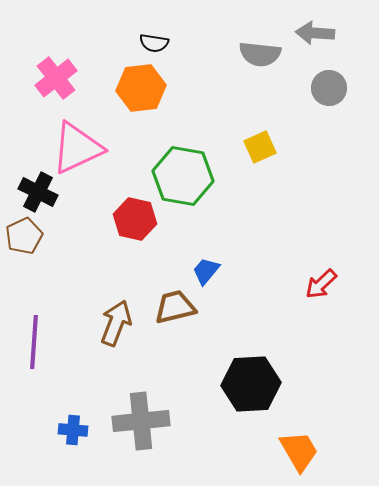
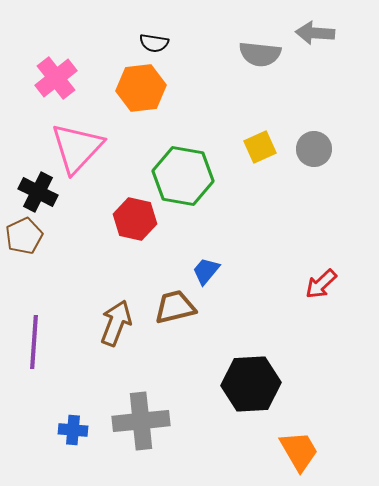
gray circle: moved 15 px left, 61 px down
pink triangle: rotated 22 degrees counterclockwise
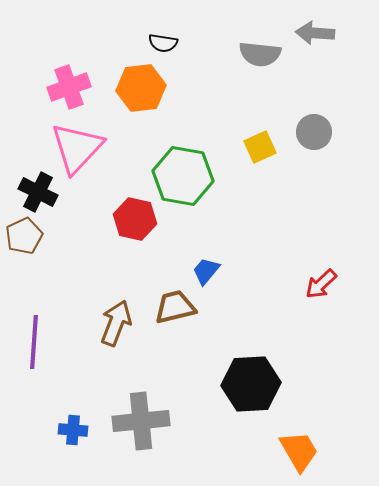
black semicircle: moved 9 px right
pink cross: moved 13 px right, 9 px down; rotated 18 degrees clockwise
gray circle: moved 17 px up
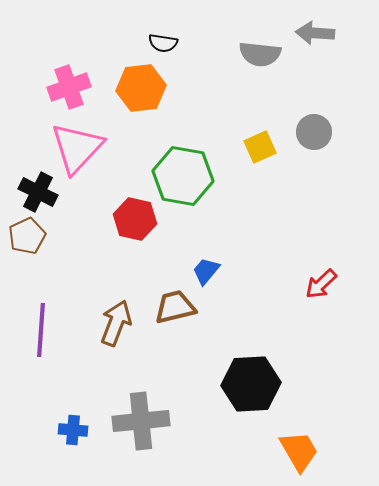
brown pentagon: moved 3 px right
purple line: moved 7 px right, 12 px up
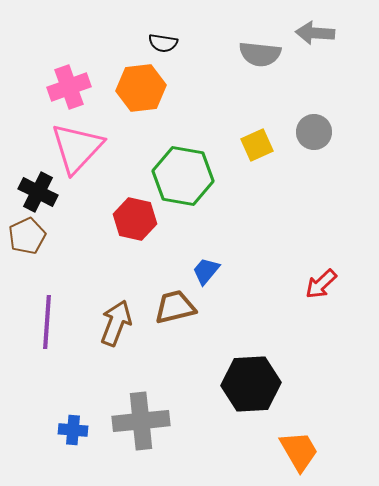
yellow square: moved 3 px left, 2 px up
purple line: moved 6 px right, 8 px up
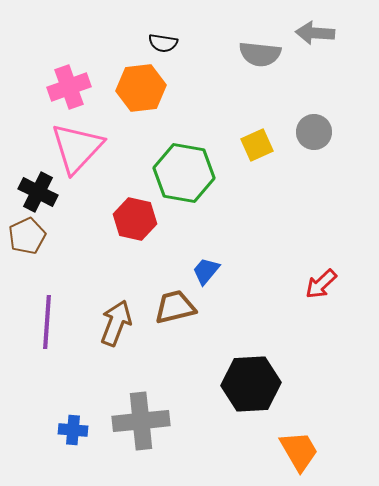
green hexagon: moved 1 px right, 3 px up
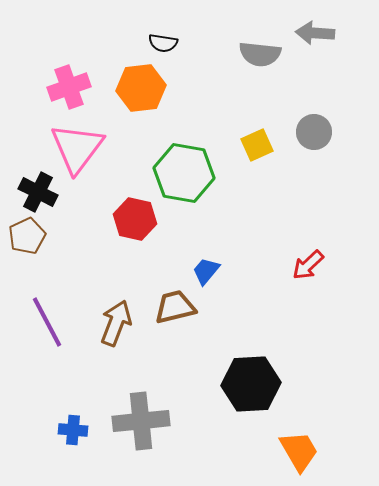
pink triangle: rotated 6 degrees counterclockwise
red arrow: moved 13 px left, 19 px up
purple line: rotated 32 degrees counterclockwise
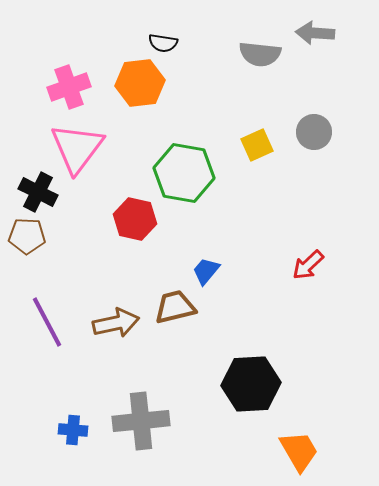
orange hexagon: moved 1 px left, 5 px up
brown pentagon: rotated 27 degrees clockwise
brown arrow: rotated 57 degrees clockwise
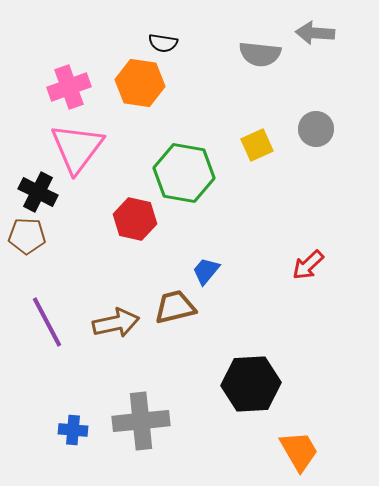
orange hexagon: rotated 15 degrees clockwise
gray circle: moved 2 px right, 3 px up
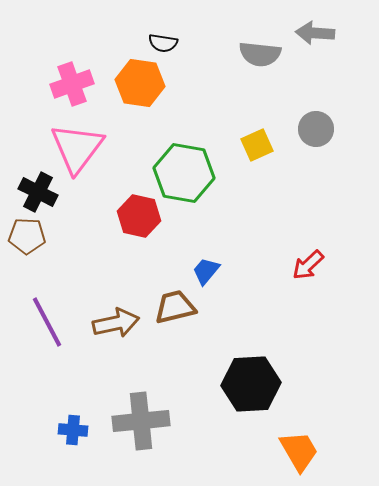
pink cross: moved 3 px right, 3 px up
red hexagon: moved 4 px right, 3 px up
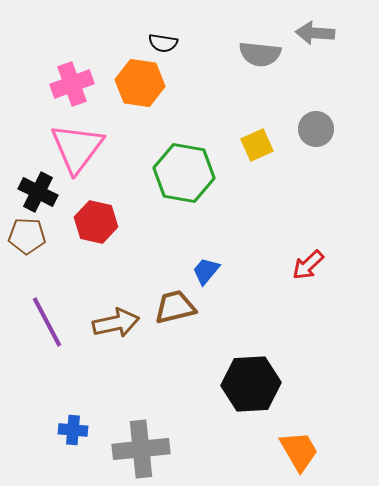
red hexagon: moved 43 px left, 6 px down
gray cross: moved 28 px down
